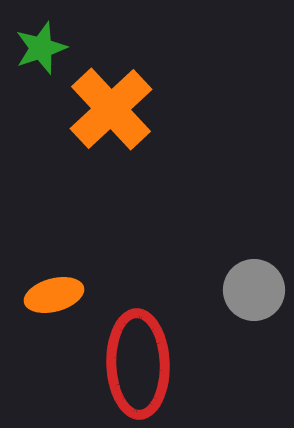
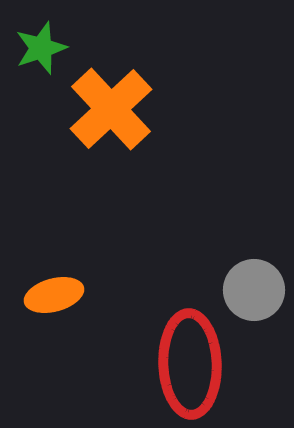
red ellipse: moved 52 px right
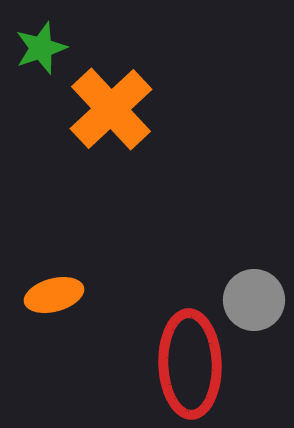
gray circle: moved 10 px down
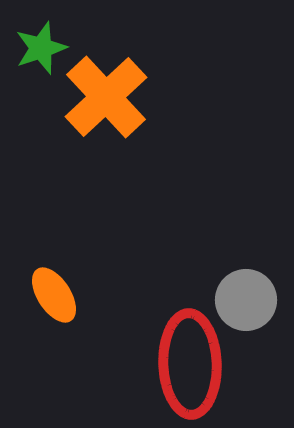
orange cross: moved 5 px left, 12 px up
orange ellipse: rotated 72 degrees clockwise
gray circle: moved 8 px left
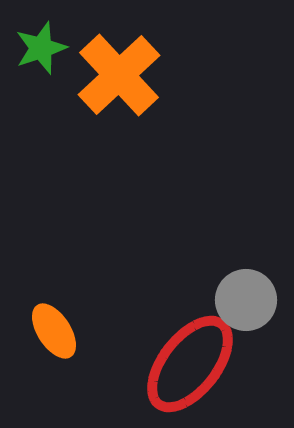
orange cross: moved 13 px right, 22 px up
orange ellipse: moved 36 px down
red ellipse: rotated 40 degrees clockwise
